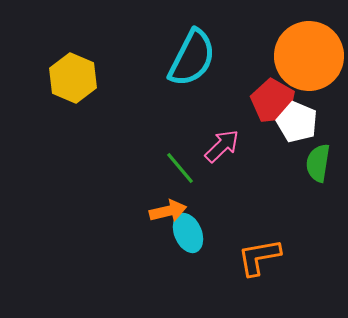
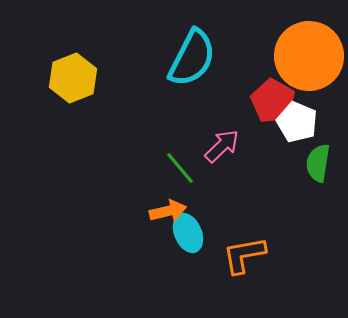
yellow hexagon: rotated 15 degrees clockwise
orange L-shape: moved 15 px left, 2 px up
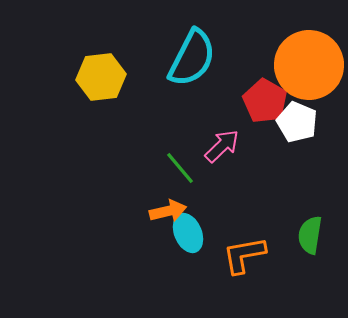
orange circle: moved 9 px down
yellow hexagon: moved 28 px right, 1 px up; rotated 15 degrees clockwise
red pentagon: moved 8 px left
green semicircle: moved 8 px left, 72 px down
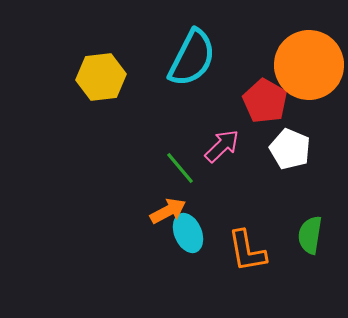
white pentagon: moved 7 px left, 27 px down
orange arrow: rotated 15 degrees counterclockwise
orange L-shape: moved 3 px right, 4 px up; rotated 90 degrees counterclockwise
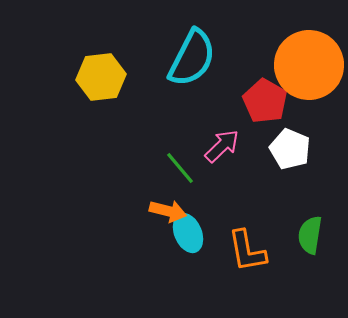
orange arrow: rotated 42 degrees clockwise
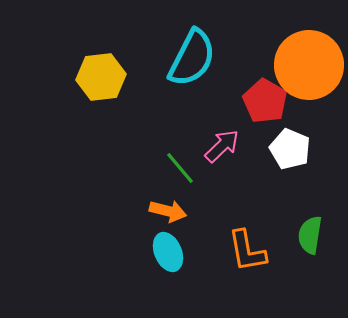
cyan ellipse: moved 20 px left, 19 px down
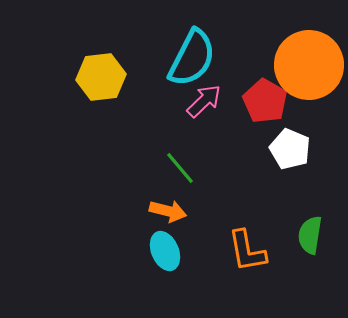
pink arrow: moved 18 px left, 45 px up
cyan ellipse: moved 3 px left, 1 px up
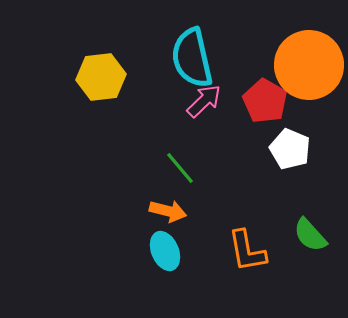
cyan semicircle: rotated 140 degrees clockwise
green semicircle: rotated 51 degrees counterclockwise
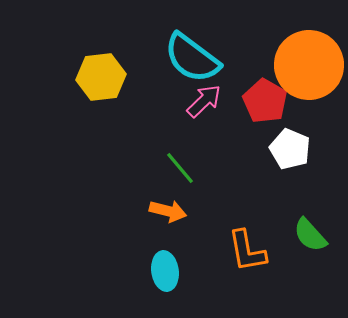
cyan semicircle: rotated 40 degrees counterclockwise
cyan ellipse: moved 20 px down; rotated 15 degrees clockwise
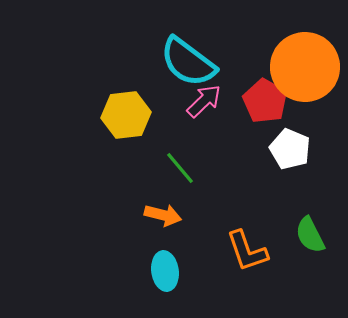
cyan semicircle: moved 4 px left, 4 px down
orange circle: moved 4 px left, 2 px down
yellow hexagon: moved 25 px right, 38 px down
orange arrow: moved 5 px left, 4 px down
green semicircle: rotated 15 degrees clockwise
orange L-shape: rotated 9 degrees counterclockwise
